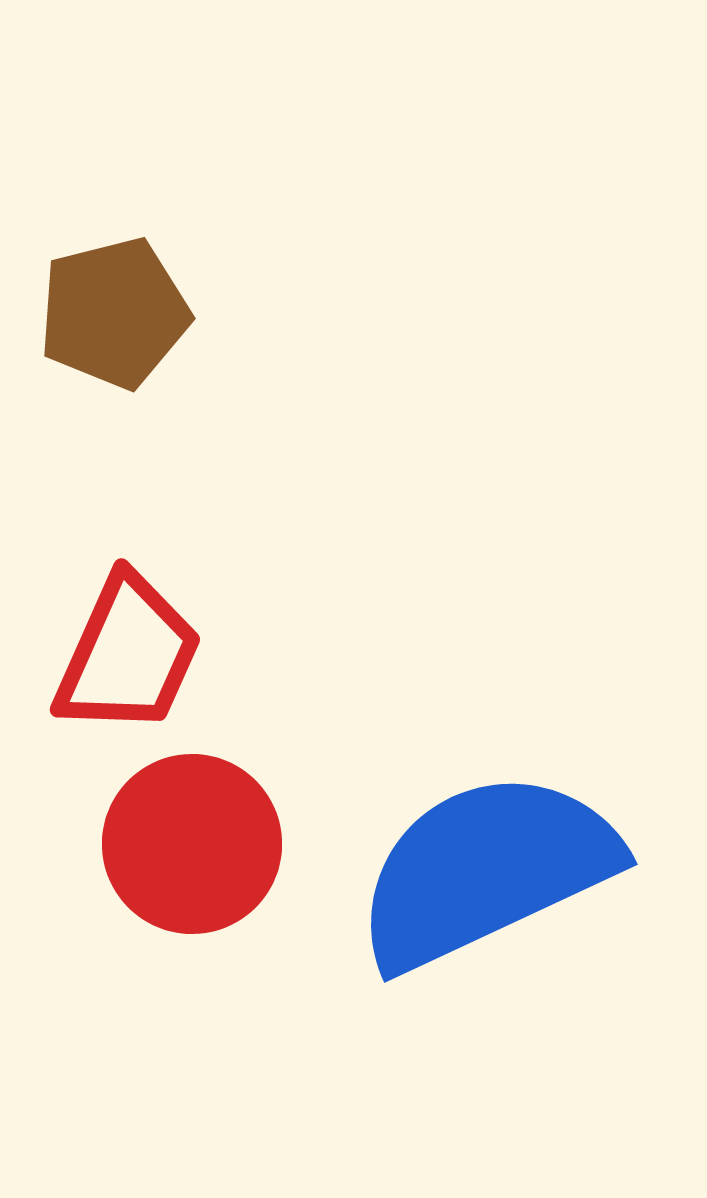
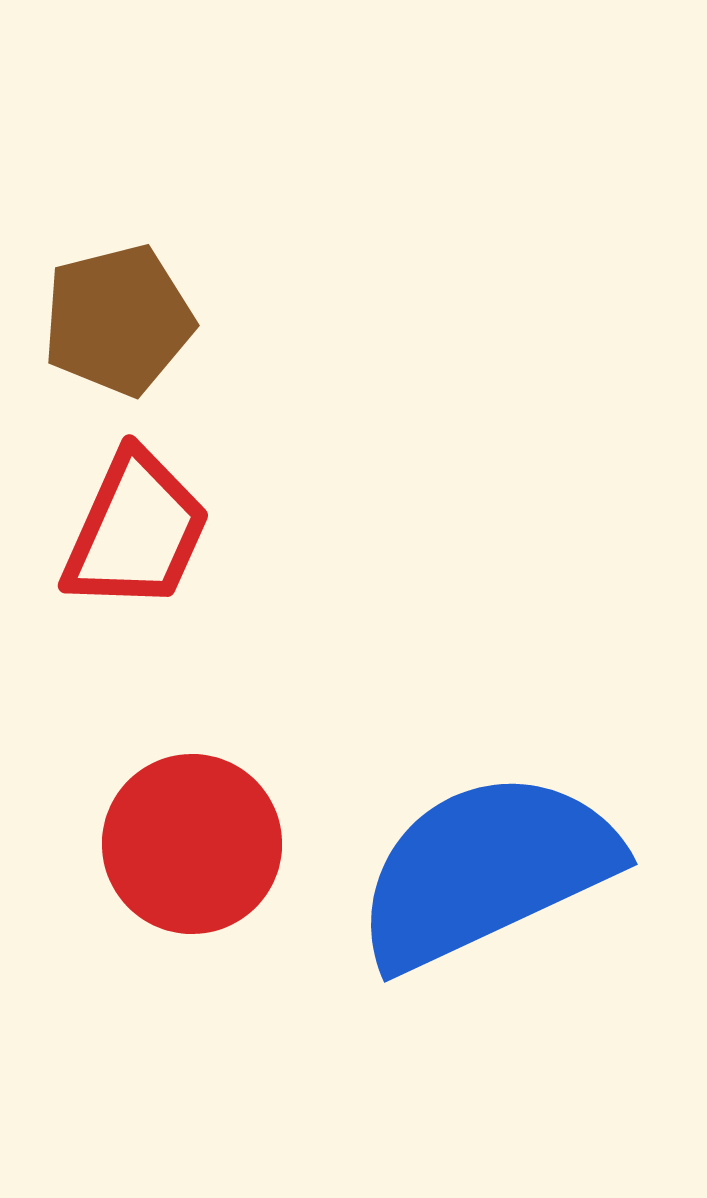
brown pentagon: moved 4 px right, 7 px down
red trapezoid: moved 8 px right, 124 px up
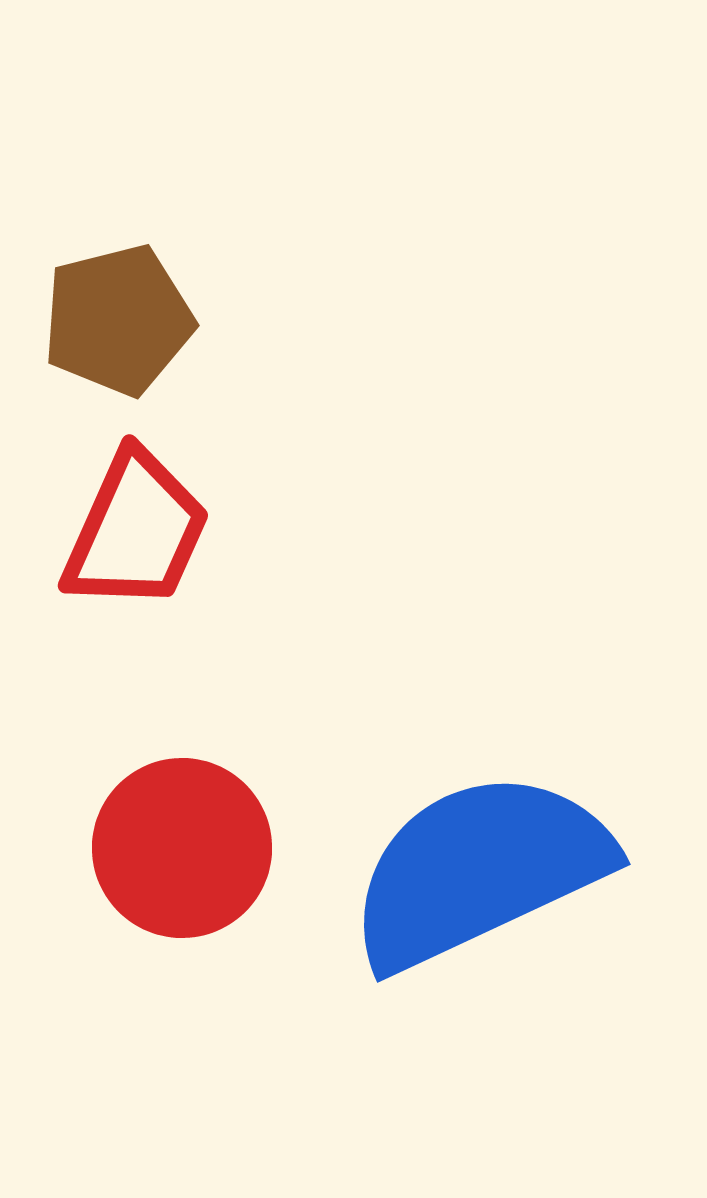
red circle: moved 10 px left, 4 px down
blue semicircle: moved 7 px left
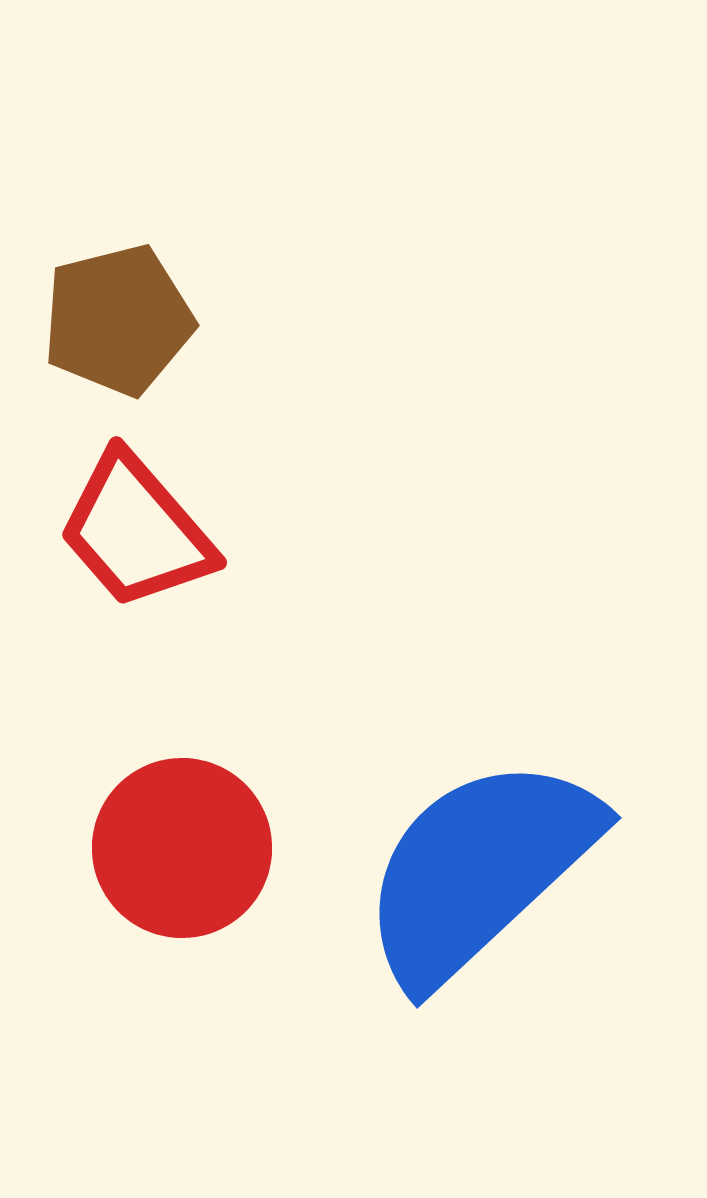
red trapezoid: rotated 115 degrees clockwise
blue semicircle: rotated 18 degrees counterclockwise
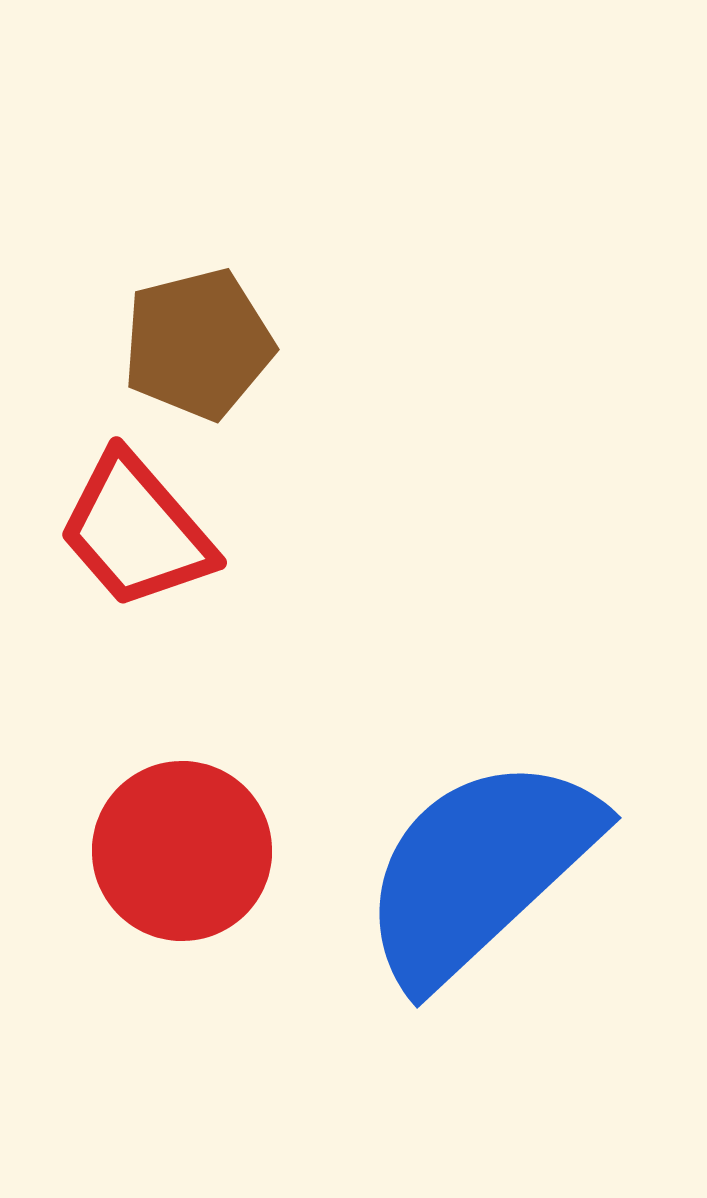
brown pentagon: moved 80 px right, 24 px down
red circle: moved 3 px down
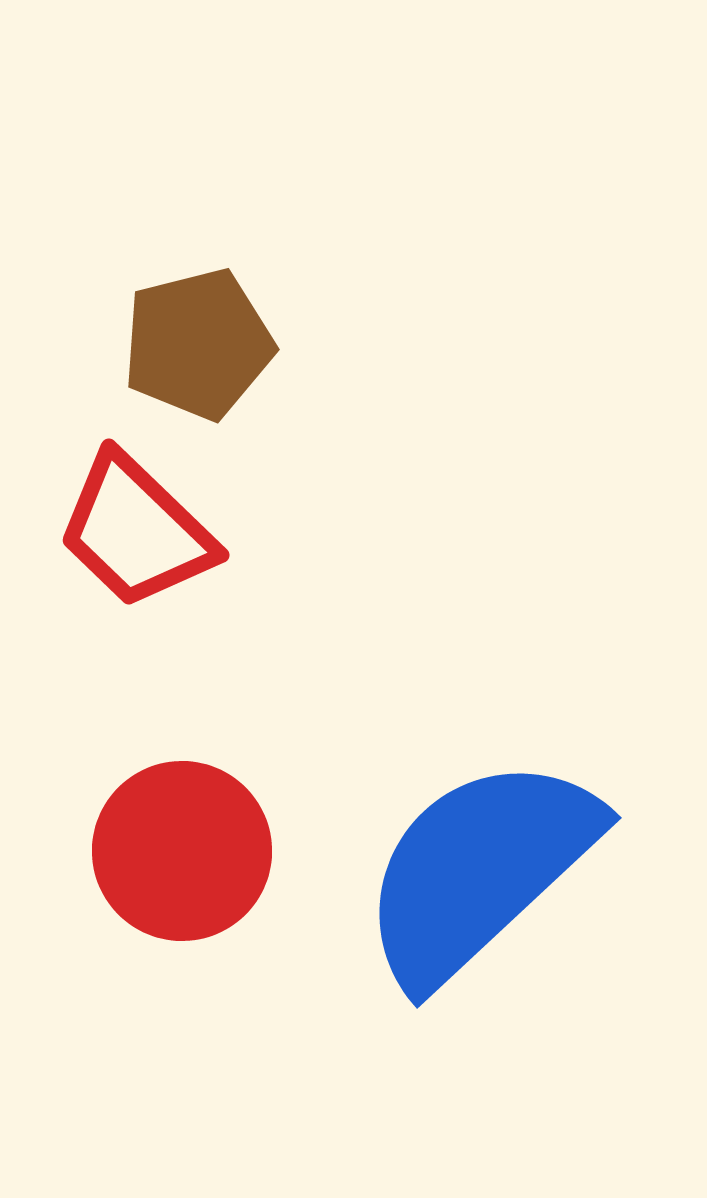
red trapezoid: rotated 5 degrees counterclockwise
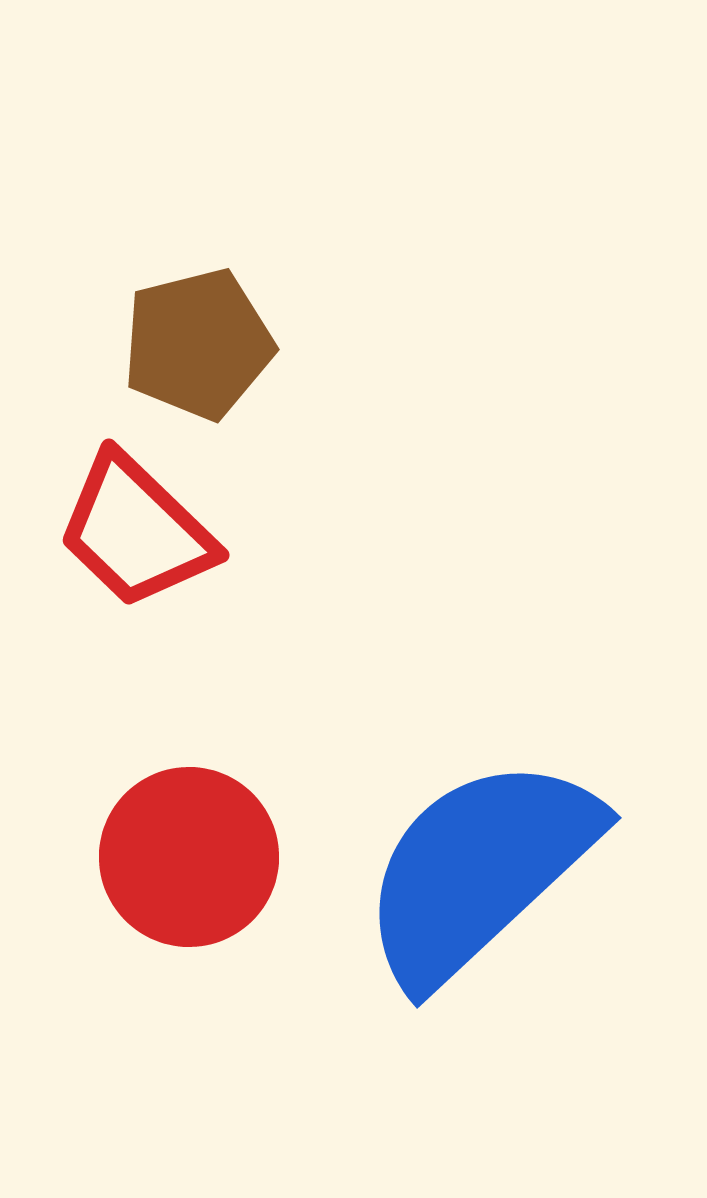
red circle: moved 7 px right, 6 px down
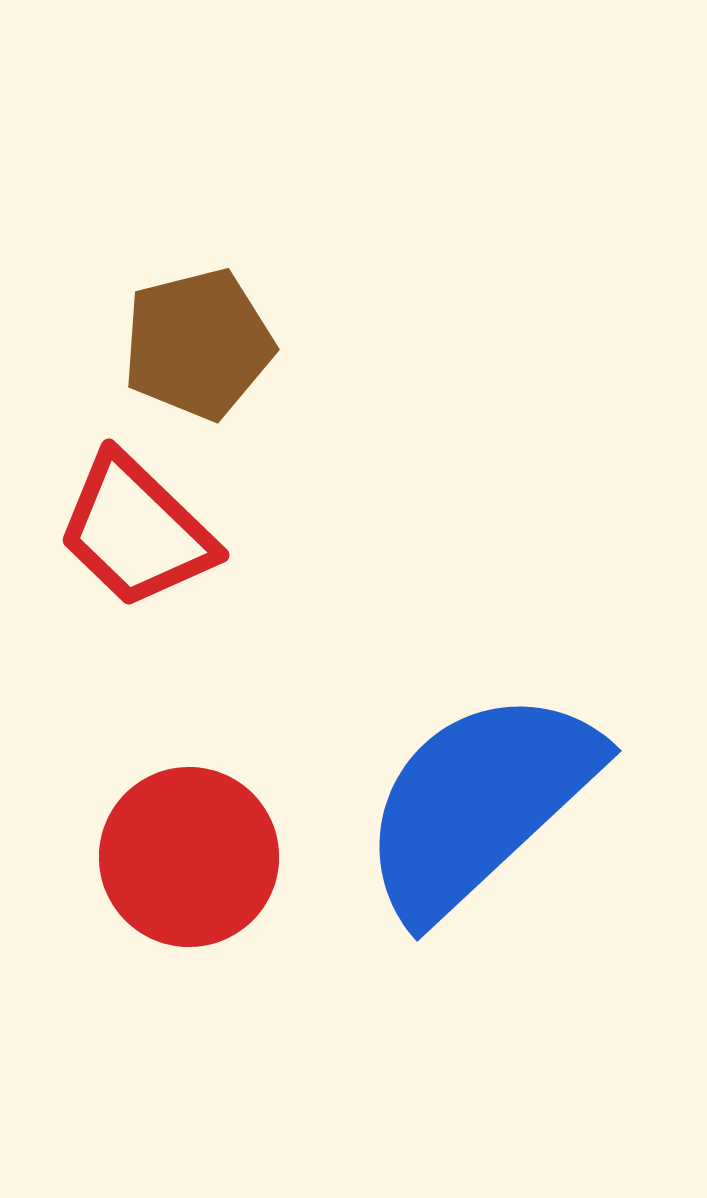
blue semicircle: moved 67 px up
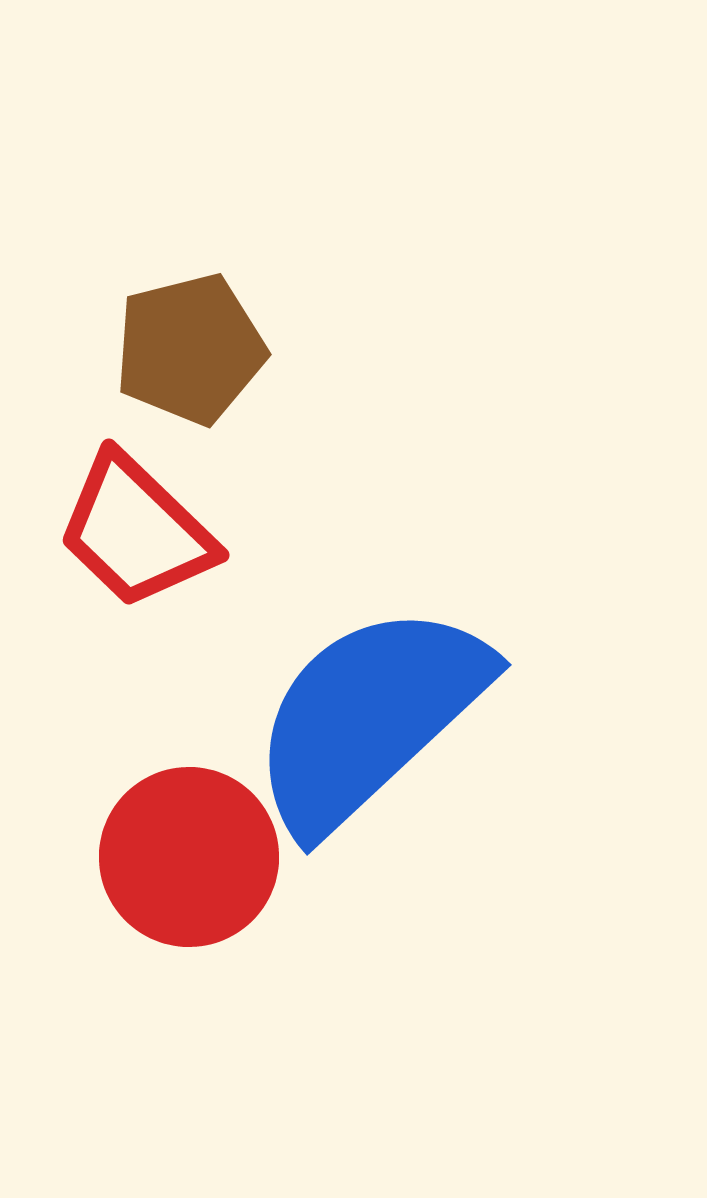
brown pentagon: moved 8 px left, 5 px down
blue semicircle: moved 110 px left, 86 px up
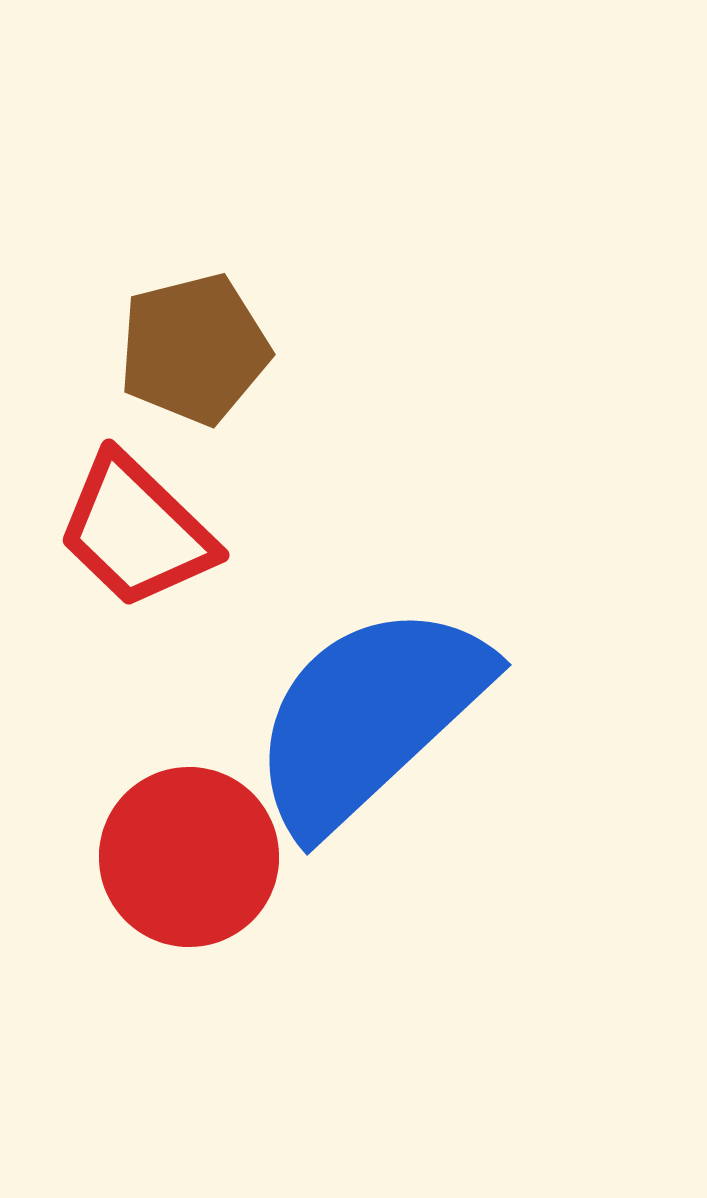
brown pentagon: moved 4 px right
